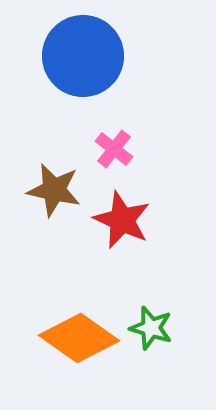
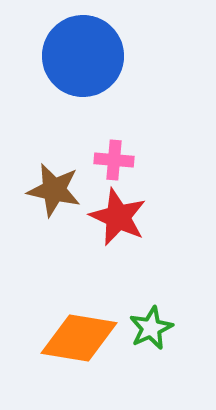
pink cross: moved 11 px down; rotated 33 degrees counterclockwise
red star: moved 4 px left, 3 px up
green star: rotated 30 degrees clockwise
orange diamond: rotated 26 degrees counterclockwise
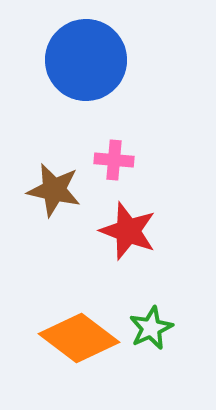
blue circle: moved 3 px right, 4 px down
red star: moved 10 px right, 14 px down; rotated 4 degrees counterclockwise
orange diamond: rotated 28 degrees clockwise
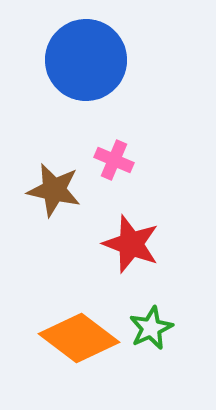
pink cross: rotated 18 degrees clockwise
red star: moved 3 px right, 13 px down
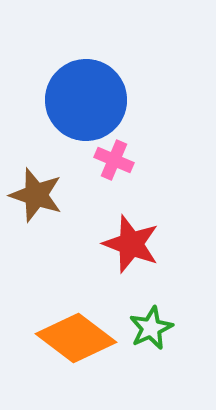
blue circle: moved 40 px down
brown star: moved 18 px left, 5 px down; rotated 6 degrees clockwise
orange diamond: moved 3 px left
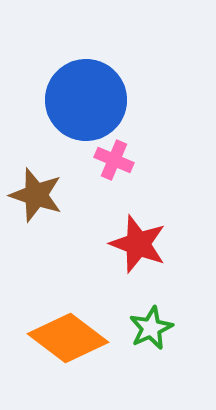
red star: moved 7 px right
orange diamond: moved 8 px left
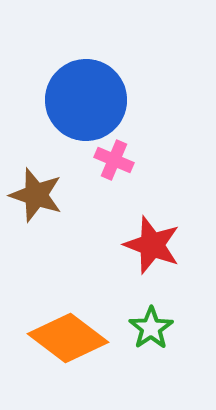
red star: moved 14 px right, 1 px down
green star: rotated 9 degrees counterclockwise
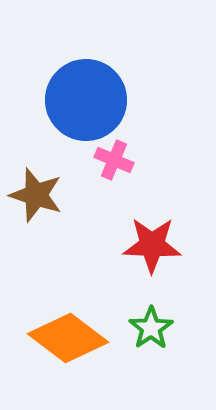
red star: rotated 18 degrees counterclockwise
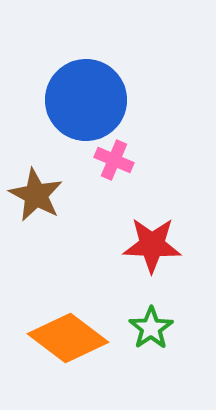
brown star: rotated 10 degrees clockwise
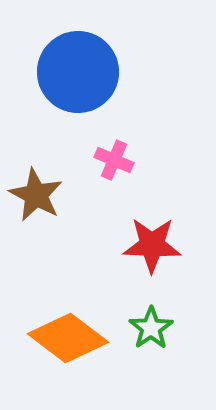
blue circle: moved 8 px left, 28 px up
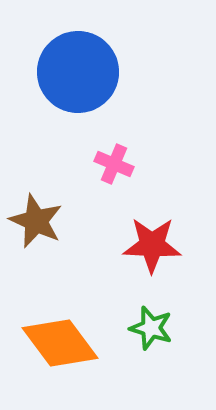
pink cross: moved 4 px down
brown star: moved 26 px down; rotated 4 degrees counterclockwise
green star: rotated 21 degrees counterclockwise
orange diamond: moved 8 px left, 5 px down; rotated 16 degrees clockwise
